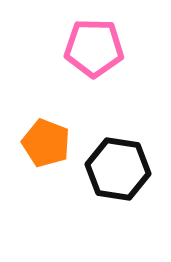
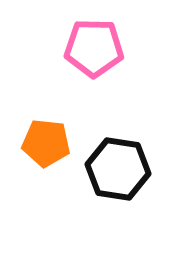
orange pentagon: rotated 15 degrees counterclockwise
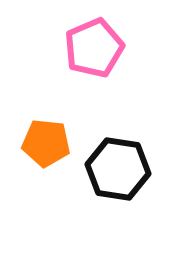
pink pentagon: rotated 24 degrees counterclockwise
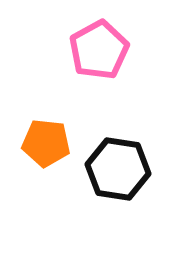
pink pentagon: moved 5 px right, 2 px down; rotated 6 degrees counterclockwise
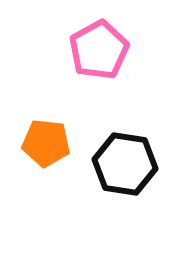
black hexagon: moved 7 px right, 5 px up
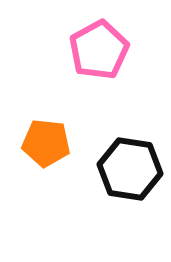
black hexagon: moved 5 px right, 5 px down
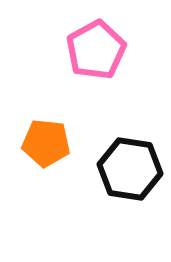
pink pentagon: moved 3 px left
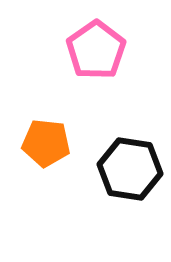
pink pentagon: rotated 6 degrees counterclockwise
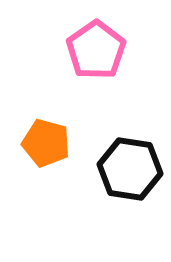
orange pentagon: rotated 9 degrees clockwise
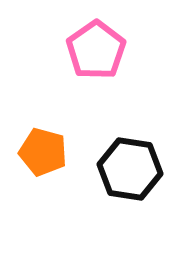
orange pentagon: moved 3 px left, 9 px down
